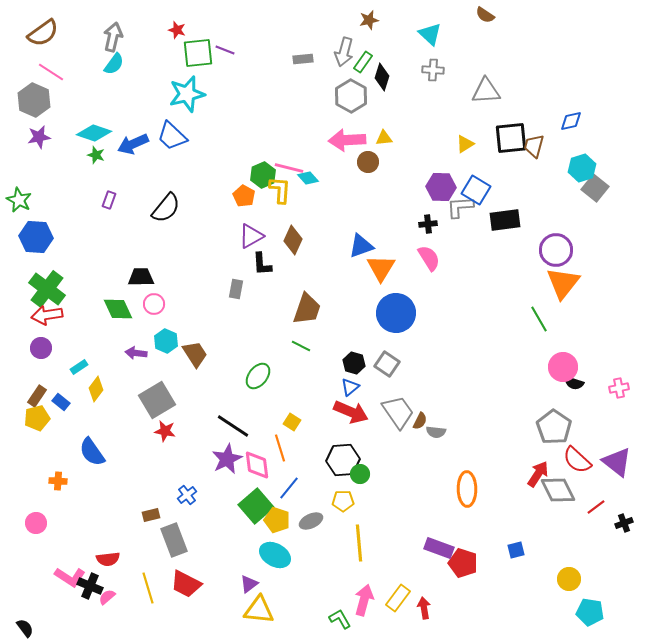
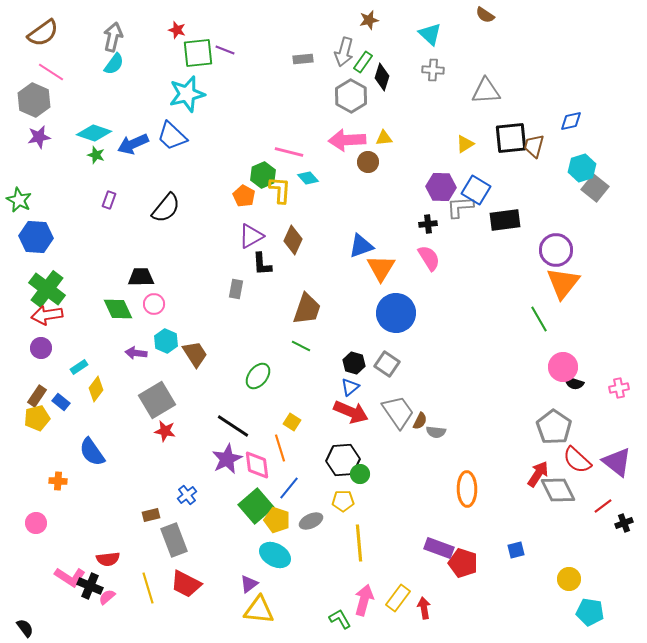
pink line at (289, 168): moved 16 px up
red line at (596, 507): moved 7 px right, 1 px up
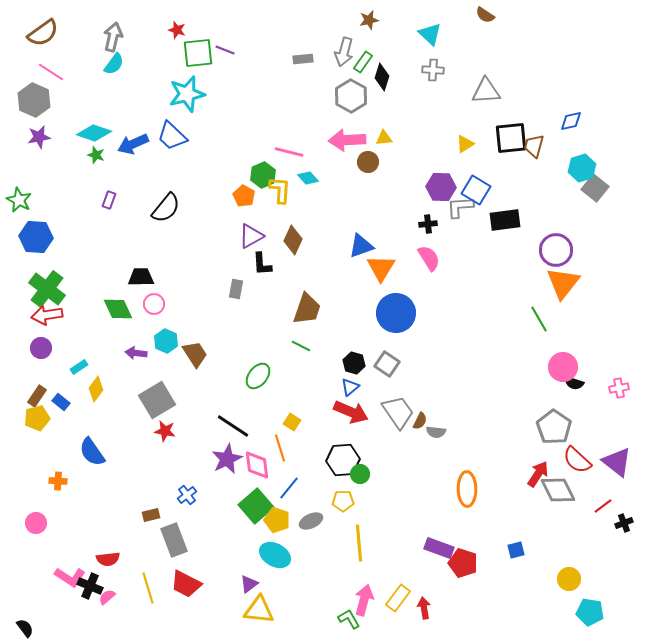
green L-shape at (340, 619): moved 9 px right
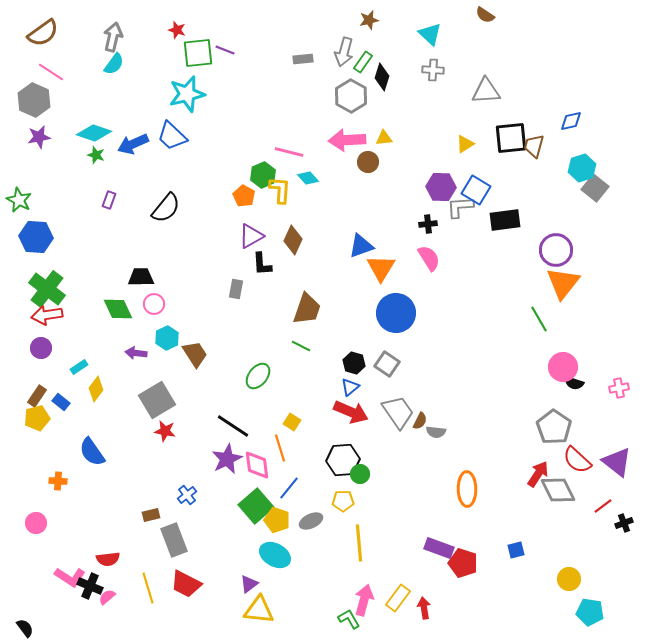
cyan hexagon at (166, 341): moved 1 px right, 3 px up; rotated 10 degrees clockwise
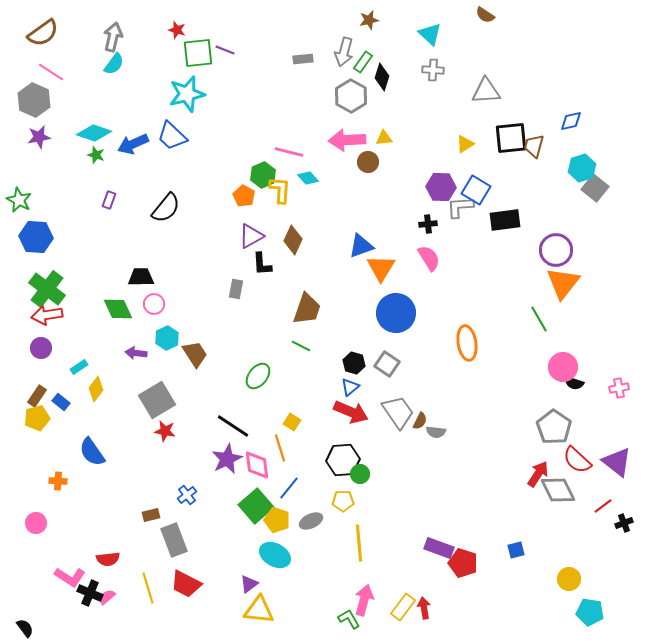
orange ellipse at (467, 489): moved 146 px up; rotated 8 degrees counterclockwise
black cross at (90, 586): moved 7 px down
yellow rectangle at (398, 598): moved 5 px right, 9 px down
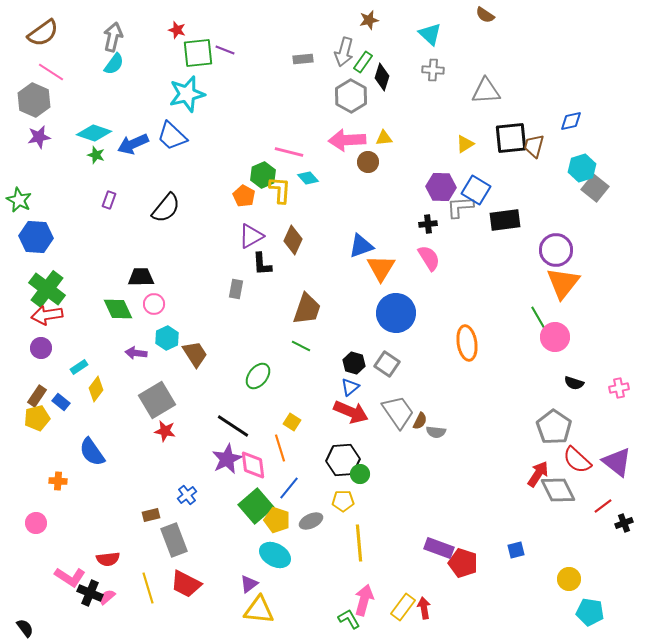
pink circle at (563, 367): moved 8 px left, 30 px up
pink diamond at (257, 465): moved 4 px left
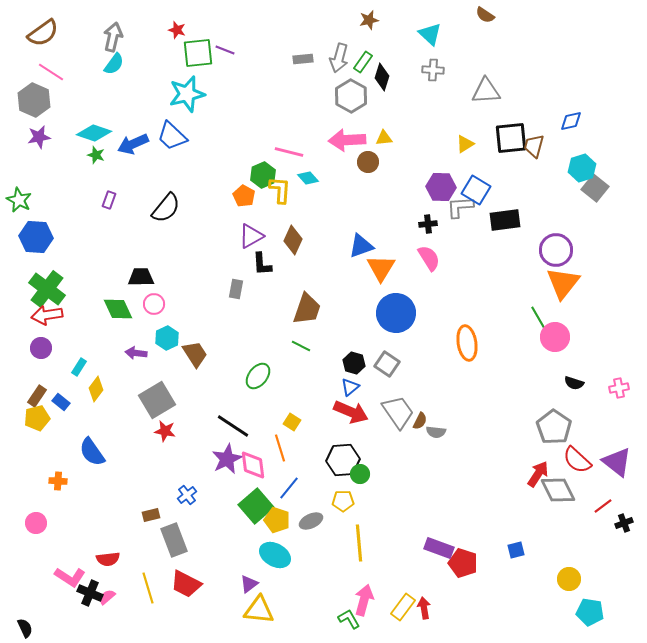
gray arrow at (344, 52): moved 5 px left, 6 px down
cyan rectangle at (79, 367): rotated 24 degrees counterclockwise
black semicircle at (25, 628): rotated 12 degrees clockwise
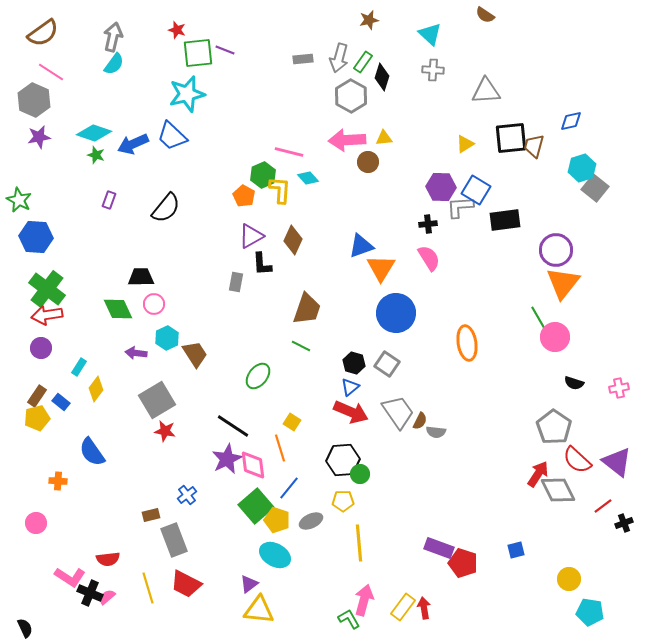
gray rectangle at (236, 289): moved 7 px up
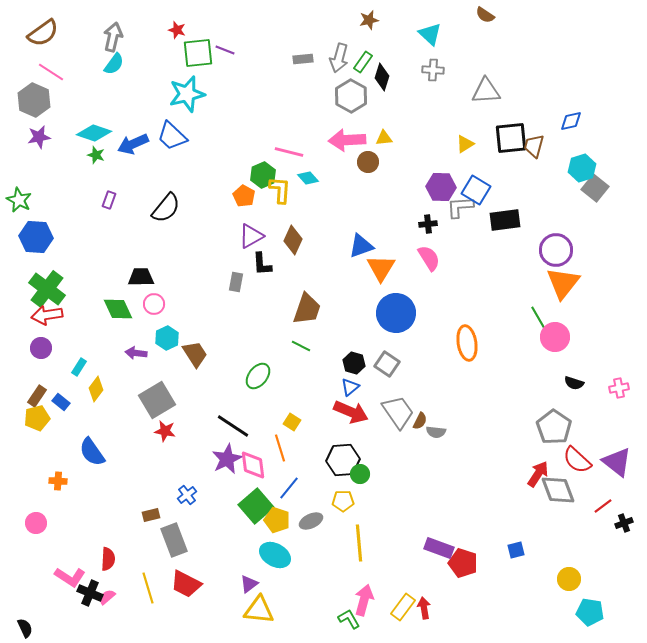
gray diamond at (558, 490): rotated 6 degrees clockwise
red semicircle at (108, 559): rotated 80 degrees counterclockwise
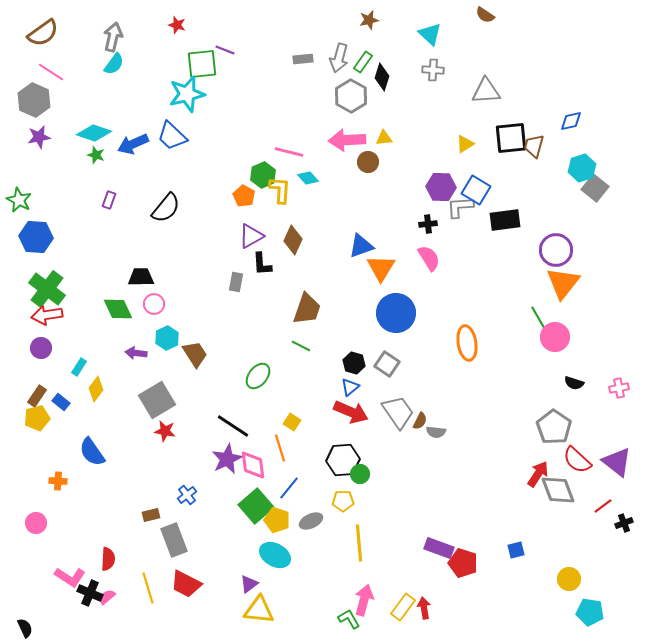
red star at (177, 30): moved 5 px up
green square at (198, 53): moved 4 px right, 11 px down
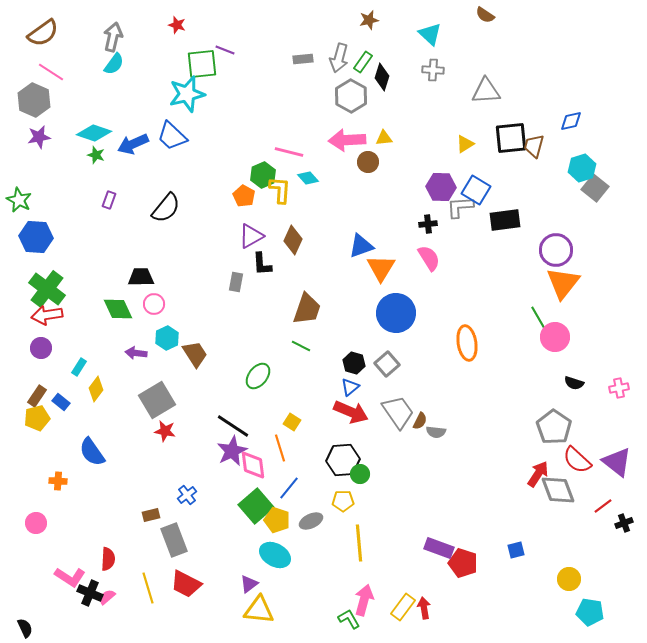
gray square at (387, 364): rotated 15 degrees clockwise
purple star at (227, 459): moved 5 px right, 8 px up
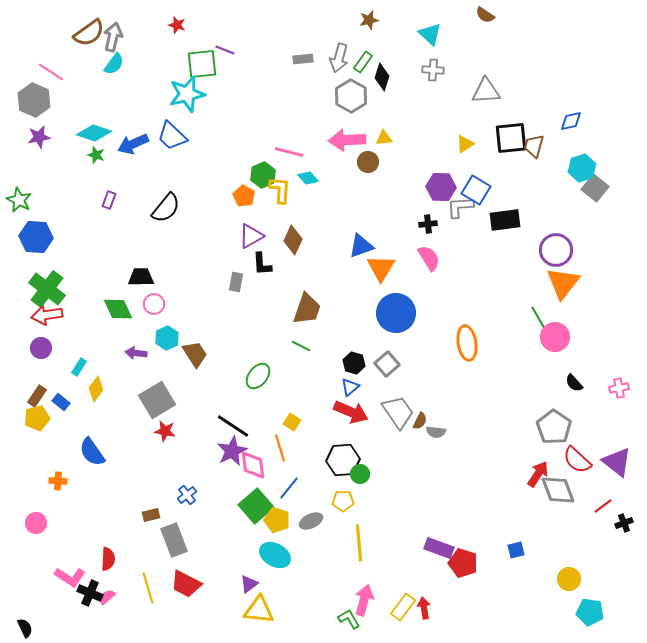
brown semicircle at (43, 33): moved 46 px right
black semicircle at (574, 383): rotated 30 degrees clockwise
